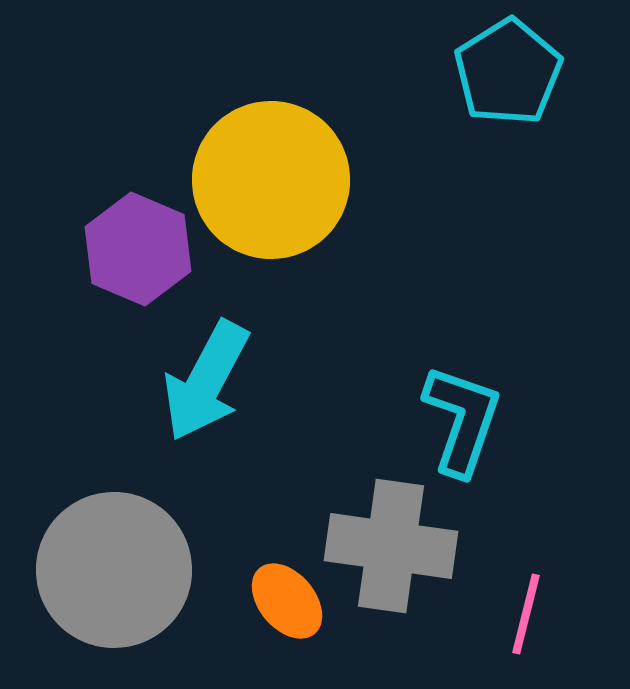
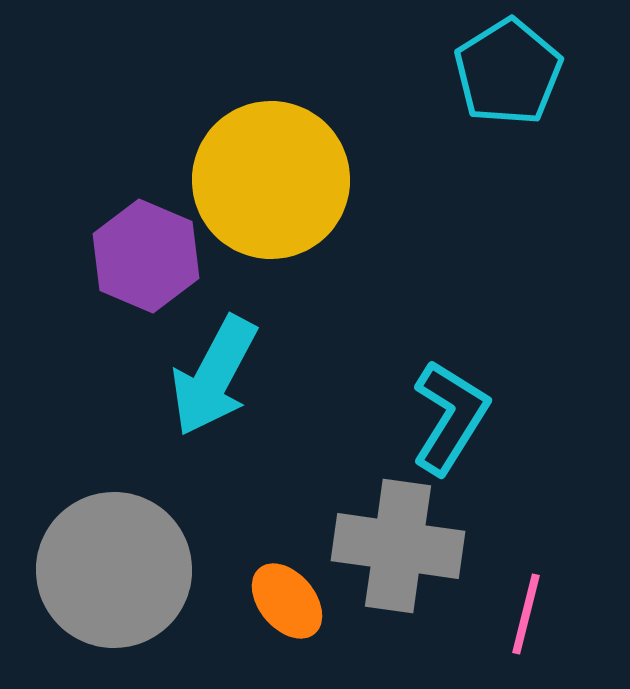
purple hexagon: moved 8 px right, 7 px down
cyan arrow: moved 8 px right, 5 px up
cyan L-shape: moved 12 px left, 3 px up; rotated 13 degrees clockwise
gray cross: moved 7 px right
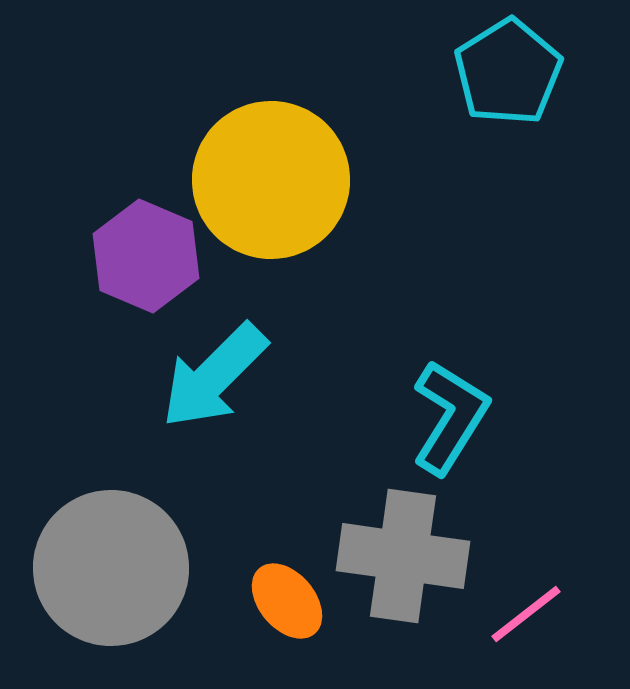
cyan arrow: rotated 17 degrees clockwise
gray cross: moved 5 px right, 10 px down
gray circle: moved 3 px left, 2 px up
pink line: rotated 38 degrees clockwise
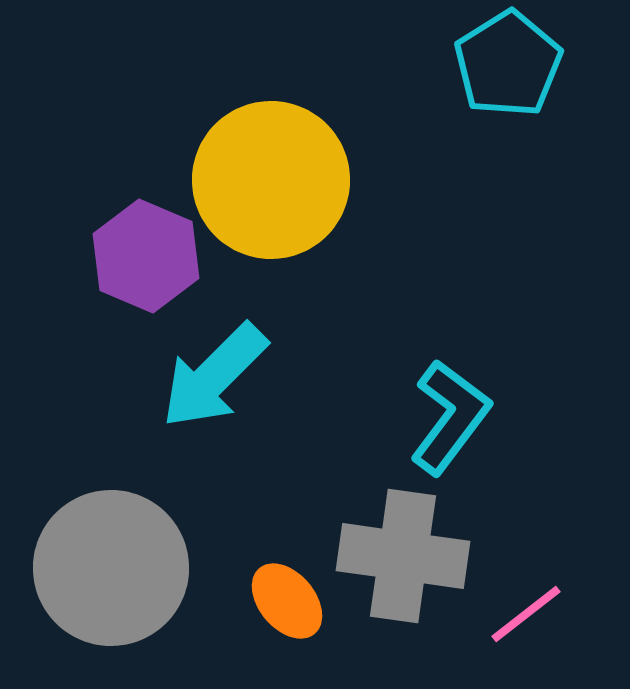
cyan pentagon: moved 8 px up
cyan L-shape: rotated 5 degrees clockwise
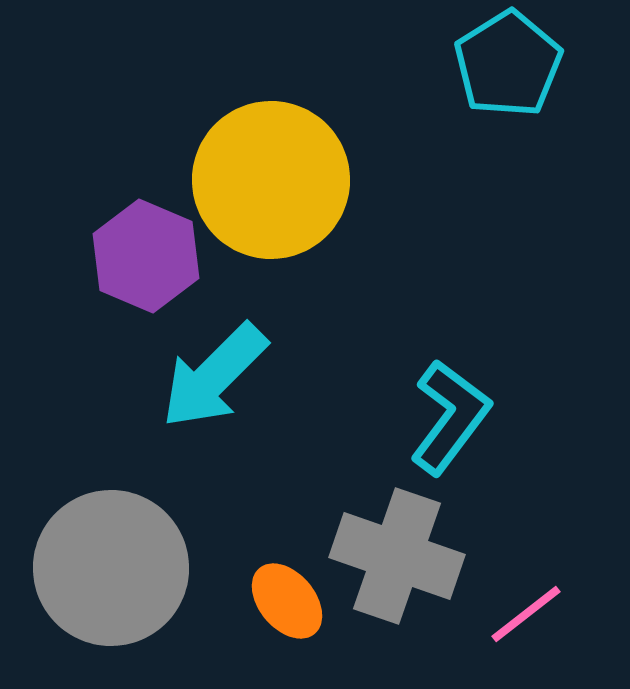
gray cross: moved 6 px left; rotated 11 degrees clockwise
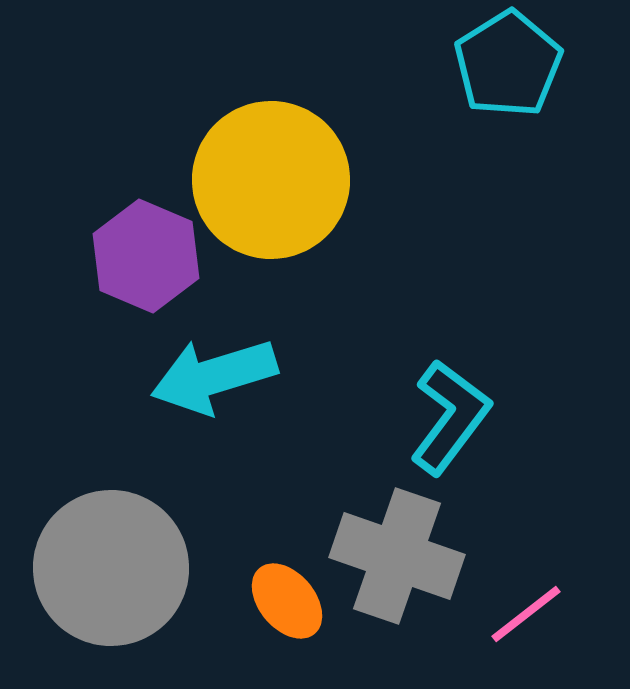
cyan arrow: rotated 28 degrees clockwise
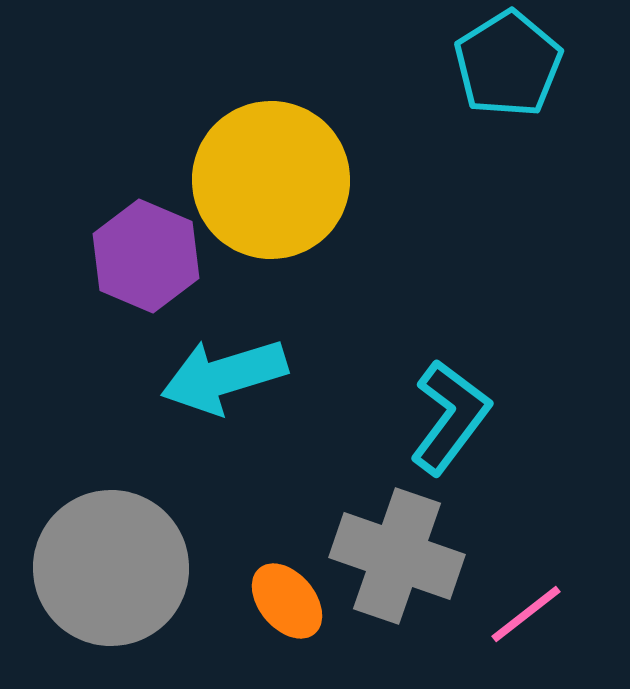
cyan arrow: moved 10 px right
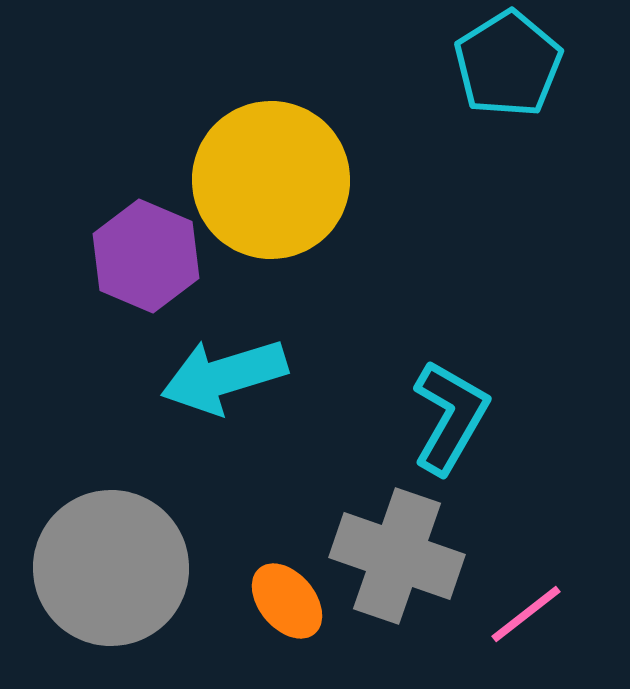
cyan L-shape: rotated 7 degrees counterclockwise
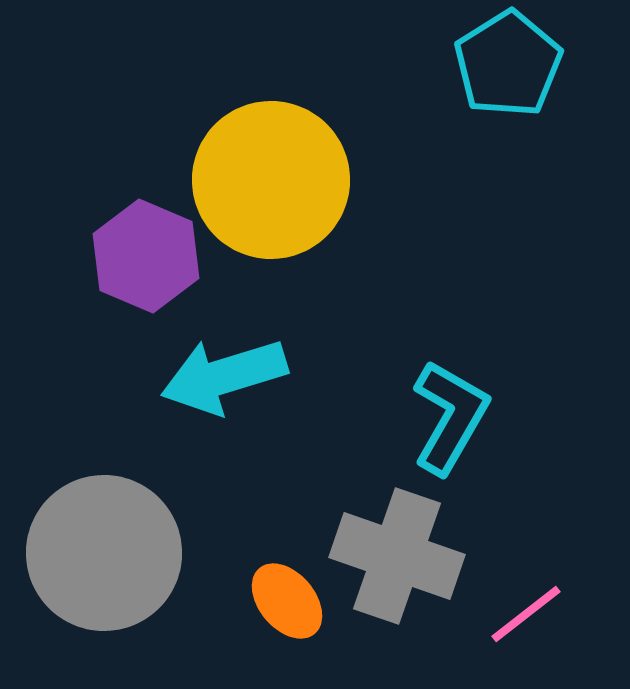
gray circle: moved 7 px left, 15 px up
